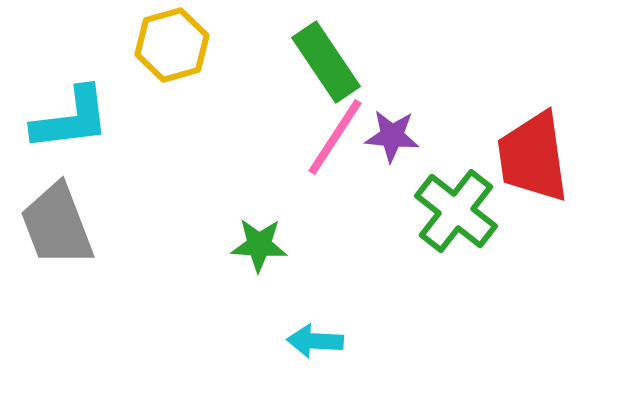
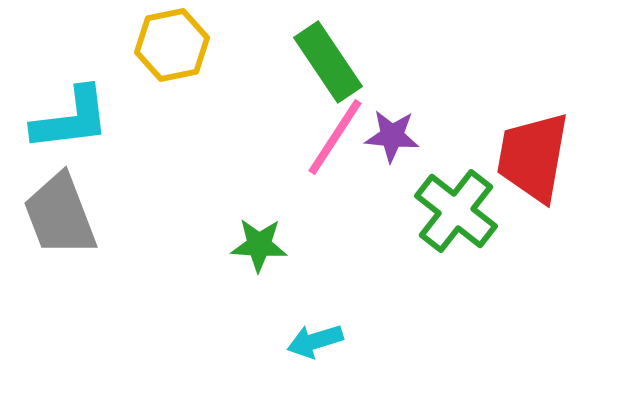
yellow hexagon: rotated 4 degrees clockwise
green rectangle: moved 2 px right
red trapezoid: rotated 18 degrees clockwise
gray trapezoid: moved 3 px right, 10 px up
cyan arrow: rotated 20 degrees counterclockwise
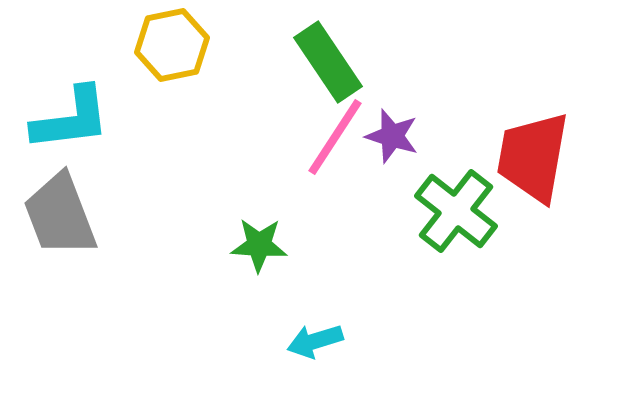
purple star: rotated 12 degrees clockwise
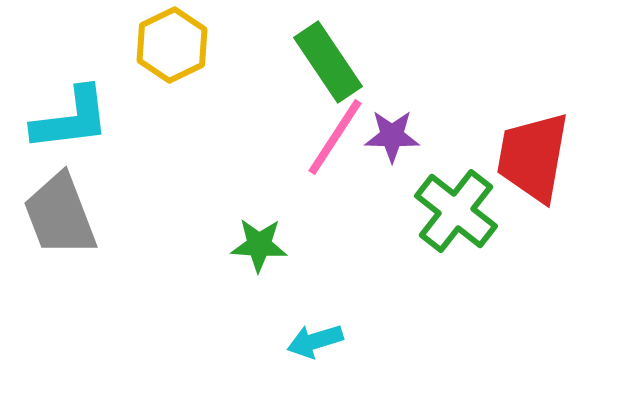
yellow hexagon: rotated 14 degrees counterclockwise
purple star: rotated 16 degrees counterclockwise
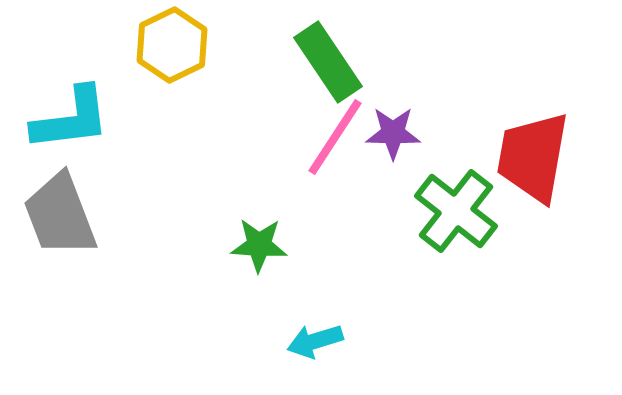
purple star: moved 1 px right, 3 px up
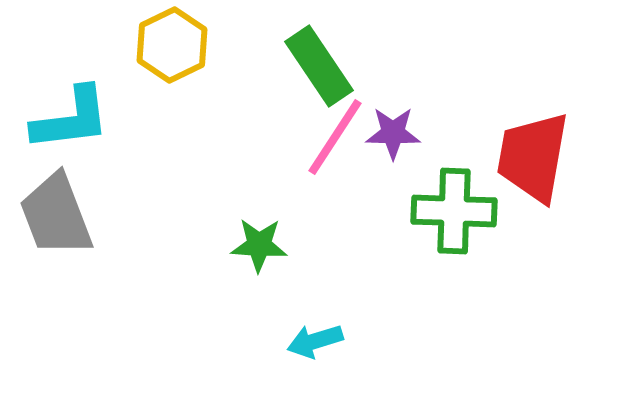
green rectangle: moved 9 px left, 4 px down
green cross: moved 2 px left; rotated 36 degrees counterclockwise
gray trapezoid: moved 4 px left
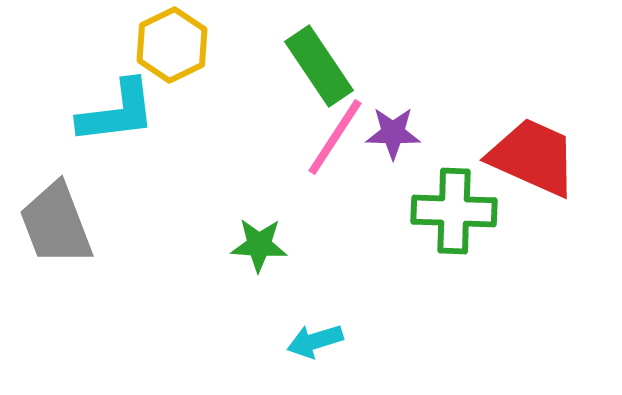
cyan L-shape: moved 46 px right, 7 px up
red trapezoid: rotated 104 degrees clockwise
gray trapezoid: moved 9 px down
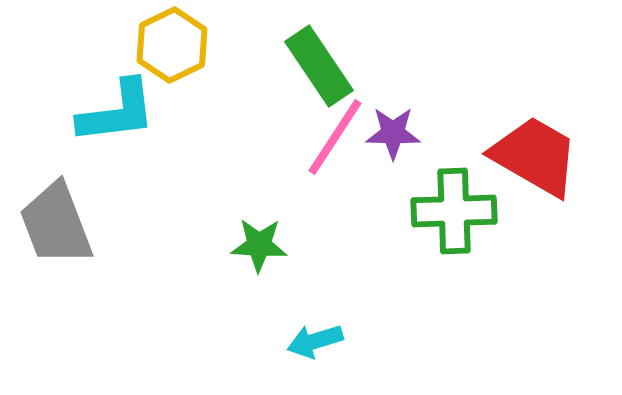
red trapezoid: moved 2 px right, 1 px up; rotated 6 degrees clockwise
green cross: rotated 4 degrees counterclockwise
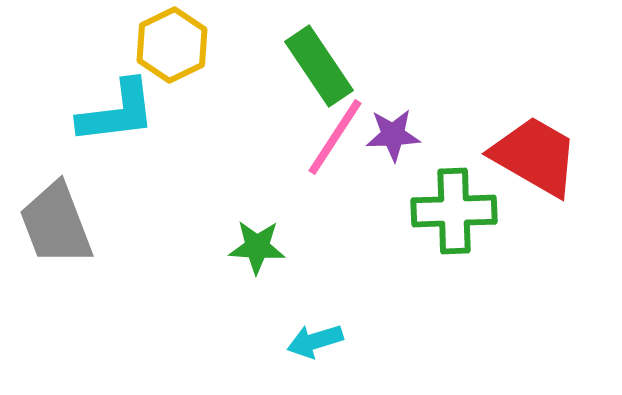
purple star: moved 2 px down; rotated 4 degrees counterclockwise
green star: moved 2 px left, 2 px down
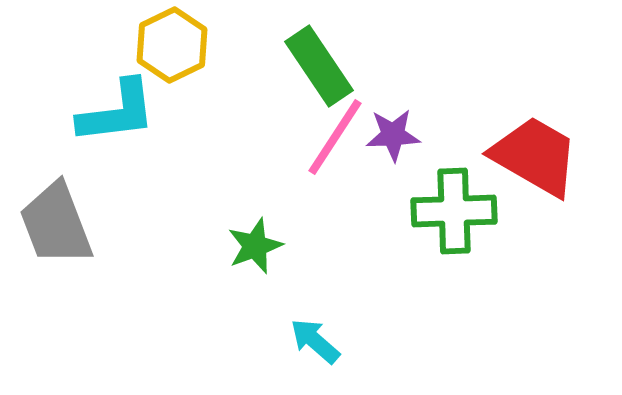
green star: moved 2 px left, 1 px up; rotated 24 degrees counterclockwise
cyan arrow: rotated 58 degrees clockwise
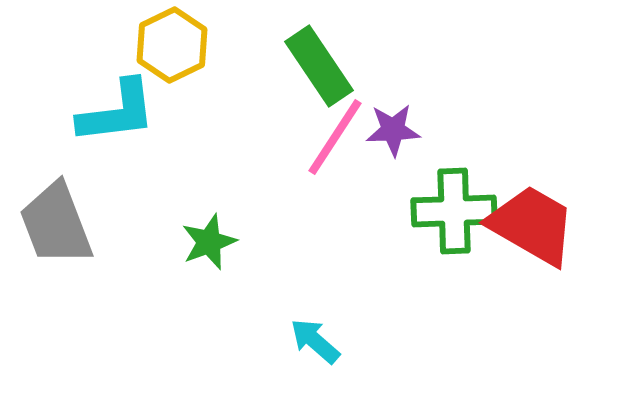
purple star: moved 5 px up
red trapezoid: moved 3 px left, 69 px down
green star: moved 46 px left, 4 px up
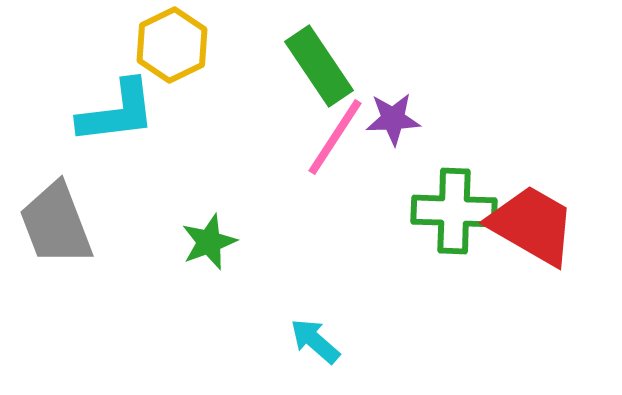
purple star: moved 11 px up
green cross: rotated 4 degrees clockwise
